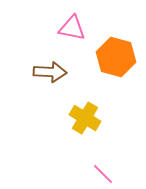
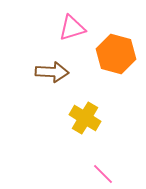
pink triangle: rotated 28 degrees counterclockwise
orange hexagon: moved 3 px up
brown arrow: moved 2 px right
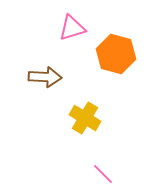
brown arrow: moved 7 px left, 5 px down
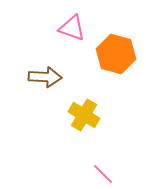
pink triangle: rotated 36 degrees clockwise
yellow cross: moved 1 px left, 3 px up
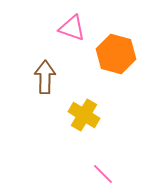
brown arrow: rotated 92 degrees counterclockwise
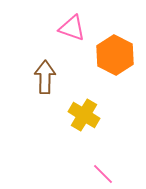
orange hexagon: moved 1 px left, 1 px down; rotated 12 degrees clockwise
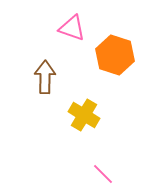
orange hexagon: rotated 9 degrees counterclockwise
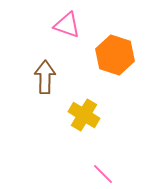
pink triangle: moved 5 px left, 3 px up
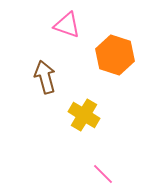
brown arrow: rotated 16 degrees counterclockwise
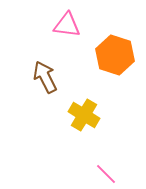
pink triangle: rotated 12 degrees counterclockwise
brown arrow: rotated 12 degrees counterclockwise
pink line: moved 3 px right
